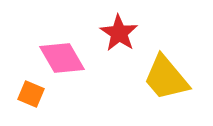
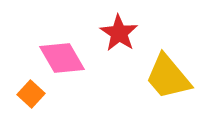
yellow trapezoid: moved 2 px right, 1 px up
orange square: rotated 20 degrees clockwise
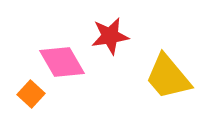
red star: moved 9 px left, 3 px down; rotated 30 degrees clockwise
pink diamond: moved 4 px down
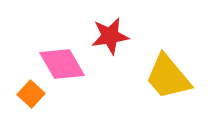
pink diamond: moved 2 px down
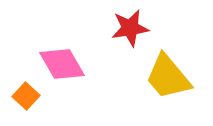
red star: moved 20 px right, 8 px up
orange square: moved 5 px left, 2 px down
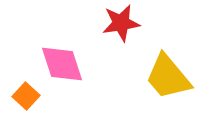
red star: moved 9 px left, 5 px up
pink diamond: rotated 12 degrees clockwise
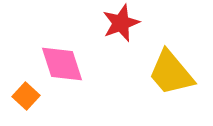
red star: rotated 12 degrees counterclockwise
yellow trapezoid: moved 3 px right, 4 px up
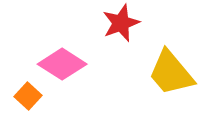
pink diamond: rotated 39 degrees counterclockwise
orange square: moved 2 px right
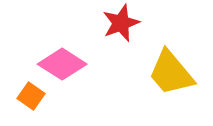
orange square: moved 3 px right; rotated 8 degrees counterclockwise
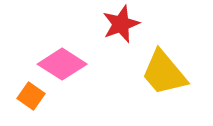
red star: moved 1 px down
yellow trapezoid: moved 7 px left
